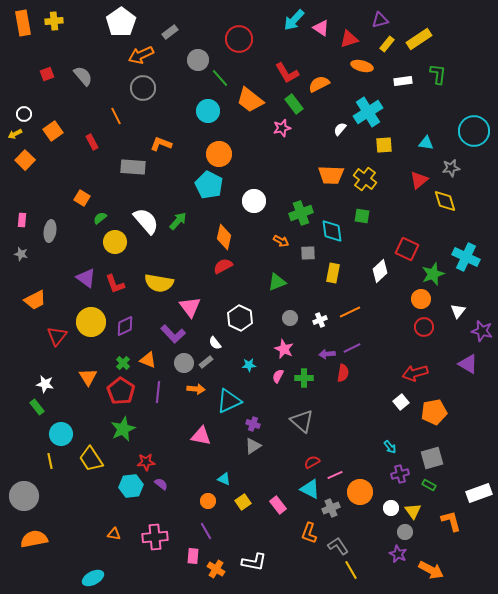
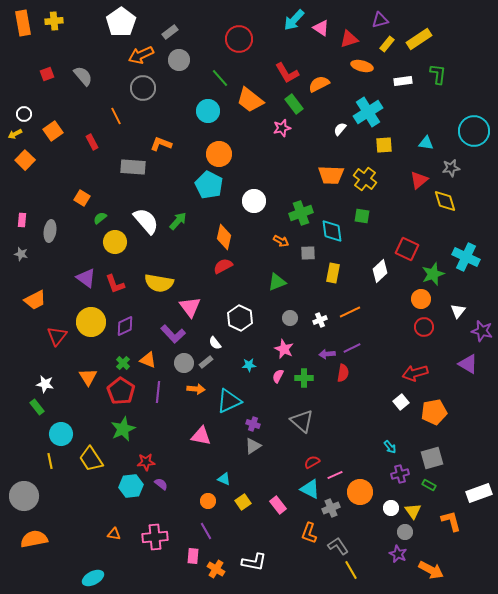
gray circle at (198, 60): moved 19 px left
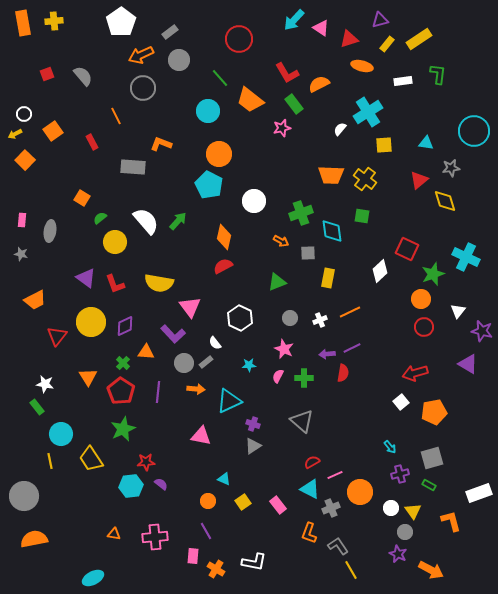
yellow rectangle at (333, 273): moved 5 px left, 5 px down
orange triangle at (148, 360): moved 2 px left, 8 px up; rotated 18 degrees counterclockwise
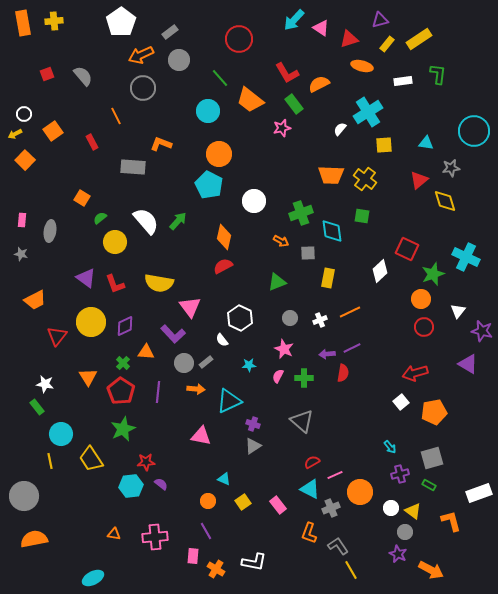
white semicircle at (215, 343): moved 7 px right, 3 px up
yellow triangle at (413, 511): rotated 18 degrees counterclockwise
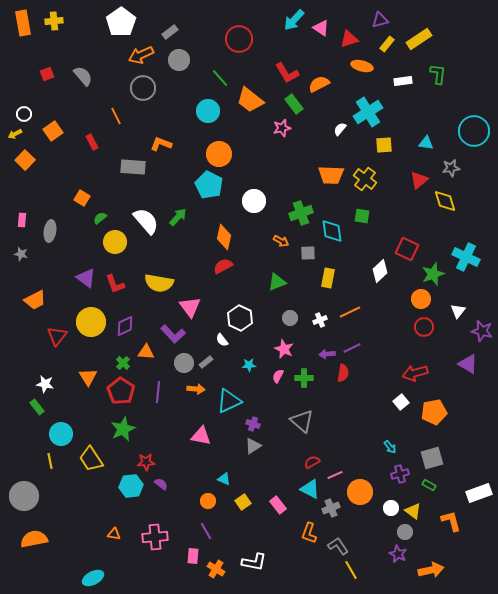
green arrow at (178, 221): moved 4 px up
orange arrow at (431, 570): rotated 40 degrees counterclockwise
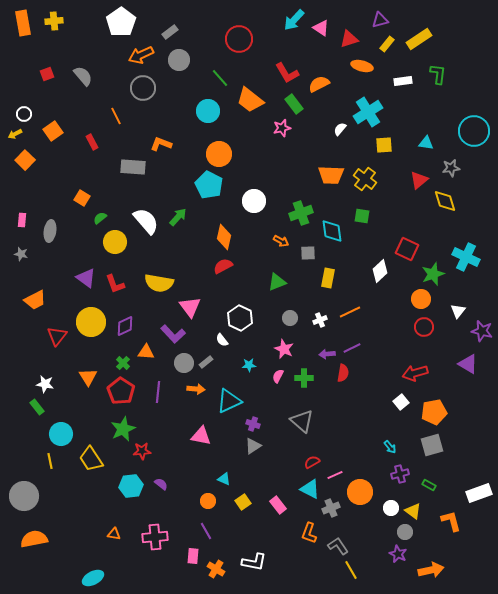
gray square at (432, 458): moved 13 px up
red star at (146, 462): moved 4 px left, 11 px up
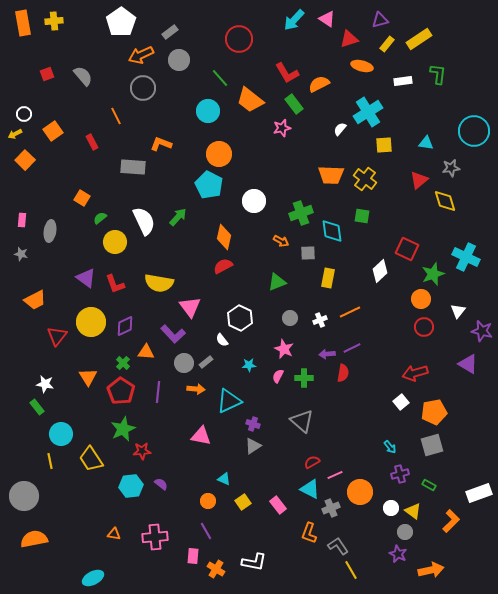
pink triangle at (321, 28): moved 6 px right, 9 px up
white semicircle at (146, 221): moved 2 px left; rotated 16 degrees clockwise
orange L-shape at (451, 521): rotated 60 degrees clockwise
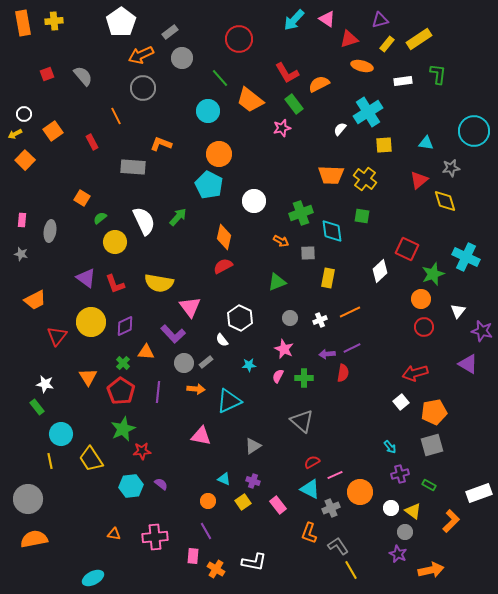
gray circle at (179, 60): moved 3 px right, 2 px up
purple cross at (253, 424): moved 57 px down
gray circle at (24, 496): moved 4 px right, 3 px down
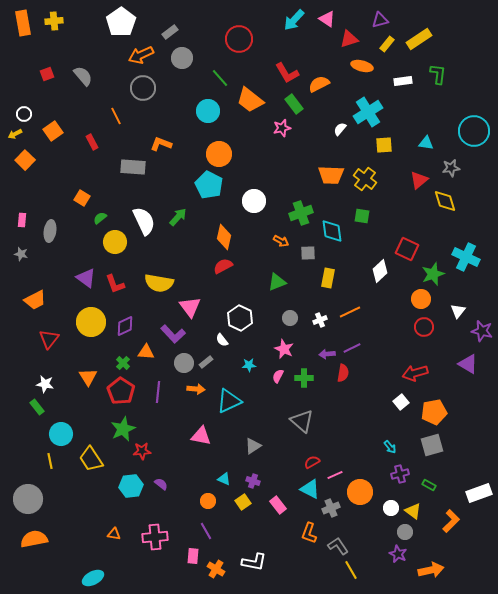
red triangle at (57, 336): moved 8 px left, 3 px down
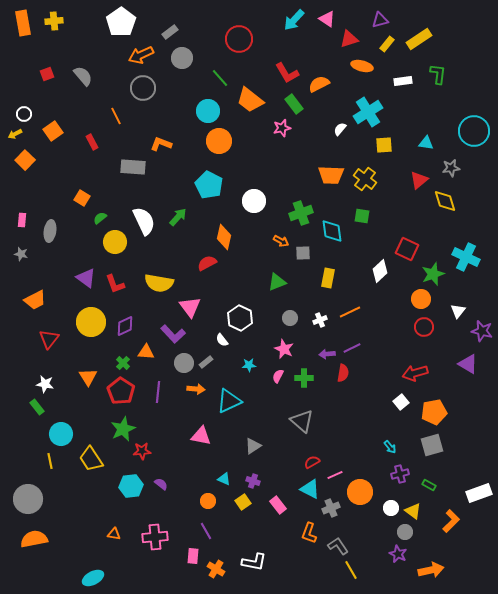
orange circle at (219, 154): moved 13 px up
gray square at (308, 253): moved 5 px left
red semicircle at (223, 266): moved 16 px left, 3 px up
